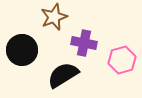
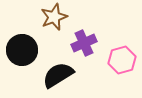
purple cross: rotated 35 degrees counterclockwise
black semicircle: moved 5 px left
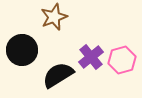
purple cross: moved 7 px right, 14 px down; rotated 15 degrees counterclockwise
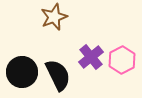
black circle: moved 22 px down
pink hexagon: rotated 12 degrees counterclockwise
black semicircle: rotated 96 degrees clockwise
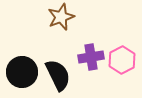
brown star: moved 7 px right
purple cross: rotated 30 degrees clockwise
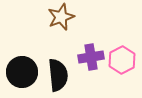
black semicircle: rotated 20 degrees clockwise
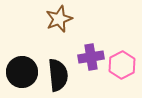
brown star: moved 2 px left, 2 px down
pink hexagon: moved 5 px down
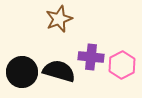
purple cross: rotated 15 degrees clockwise
black semicircle: moved 1 px right, 4 px up; rotated 68 degrees counterclockwise
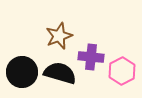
brown star: moved 17 px down
pink hexagon: moved 6 px down
black semicircle: moved 1 px right, 2 px down
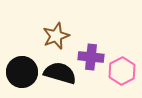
brown star: moved 3 px left
